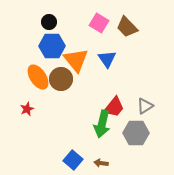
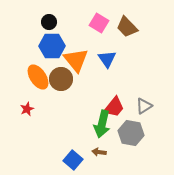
gray triangle: moved 1 px left
gray hexagon: moved 5 px left; rotated 10 degrees clockwise
brown arrow: moved 2 px left, 11 px up
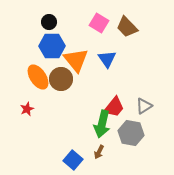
brown arrow: rotated 72 degrees counterclockwise
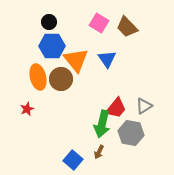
orange ellipse: rotated 20 degrees clockwise
red trapezoid: moved 2 px right, 1 px down
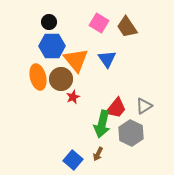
brown trapezoid: rotated 10 degrees clockwise
red star: moved 46 px right, 12 px up
gray hexagon: rotated 15 degrees clockwise
brown arrow: moved 1 px left, 2 px down
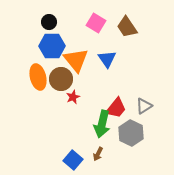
pink square: moved 3 px left
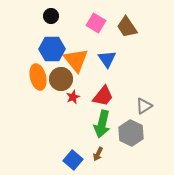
black circle: moved 2 px right, 6 px up
blue hexagon: moved 3 px down
red trapezoid: moved 13 px left, 12 px up
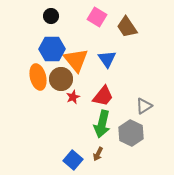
pink square: moved 1 px right, 6 px up
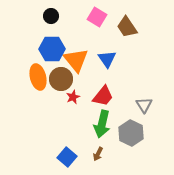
gray triangle: moved 1 px up; rotated 30 degrees counterclockwise
blue square: moved 6 px left, 3 px up
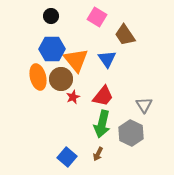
brown trapezoid: moved 2 px left, 8 px down
